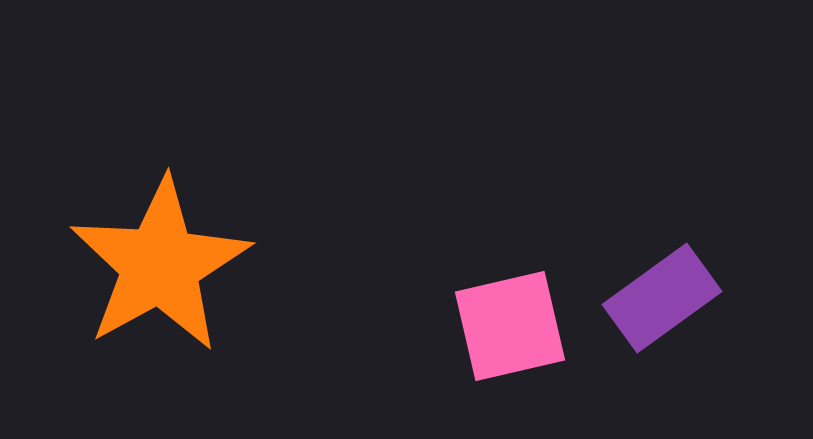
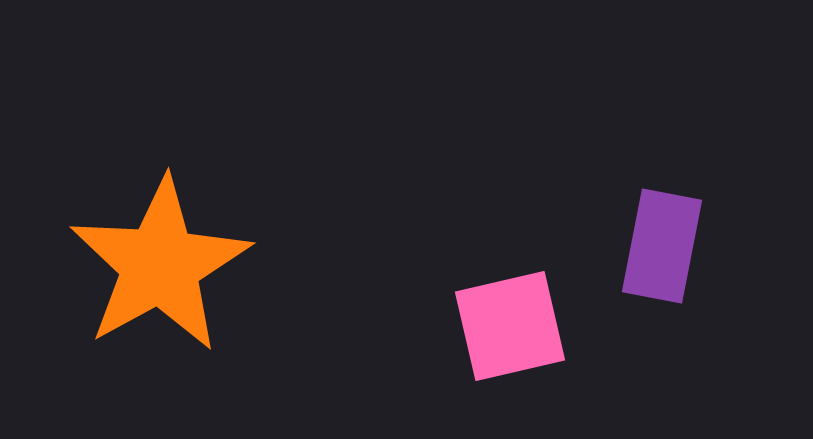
purple rectangle: moved 52 px up; rotated 43 degrees counterclockwise
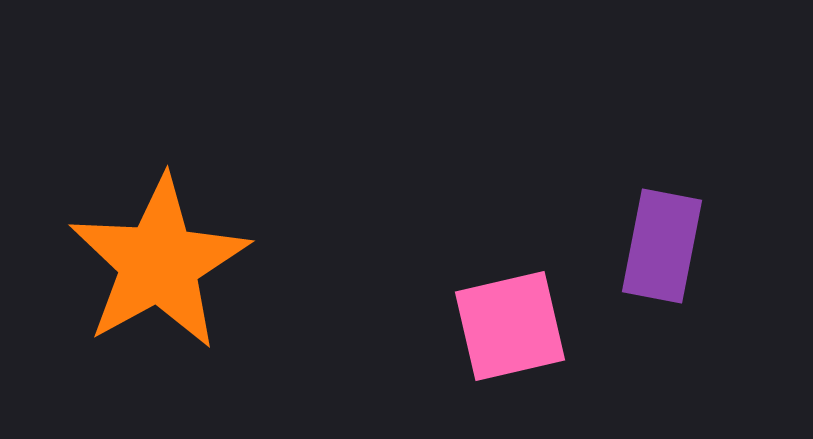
orange star: moved 1 px left, 2 px up
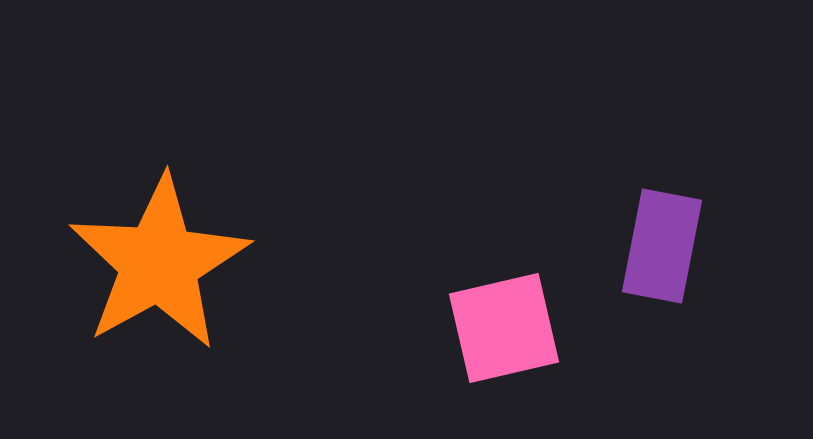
pink square: moved 6 px left, 2 px down
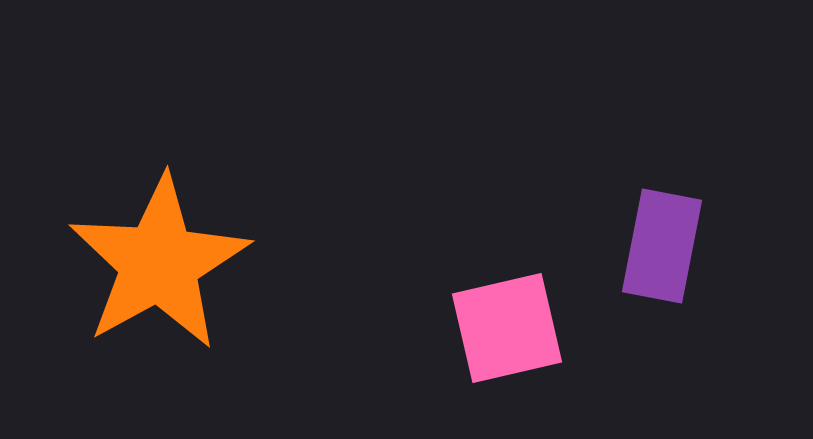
pink square: moved 3 px right
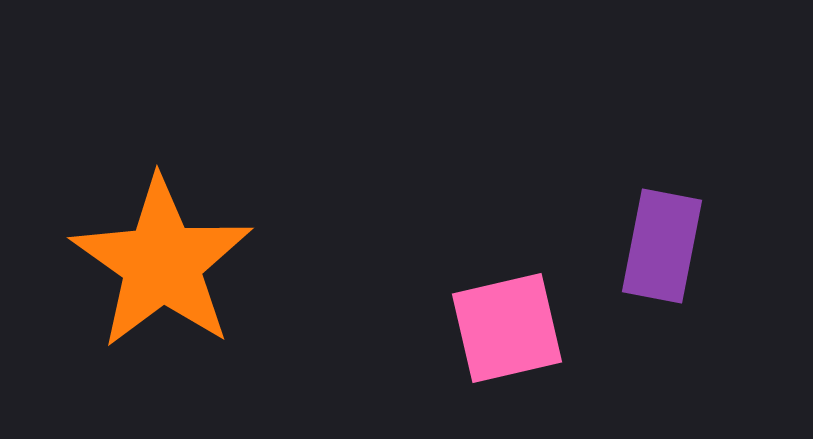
orange star: moved 3 px right; rotated 8 degrees counterclockwise
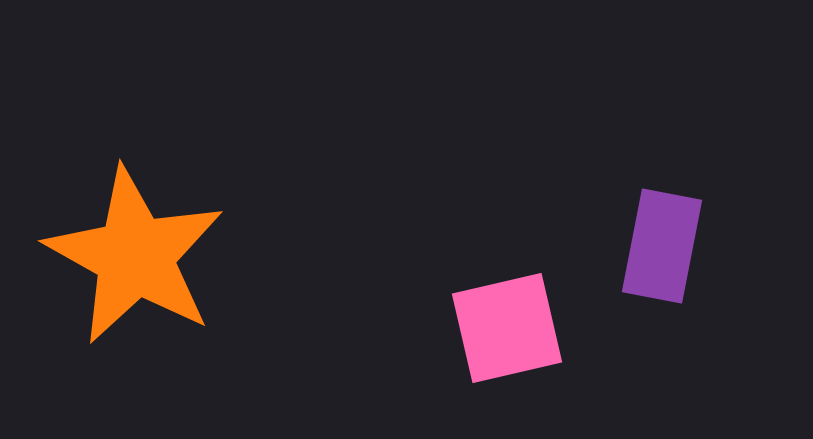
orange star: moved 27 px left, 7 px up; rotated 6 degrees counterclockwise
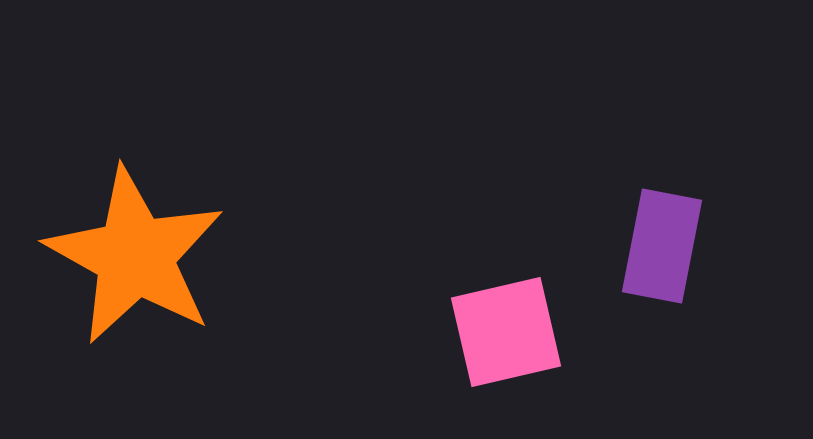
pink square: moved 1 px left, 4 px down
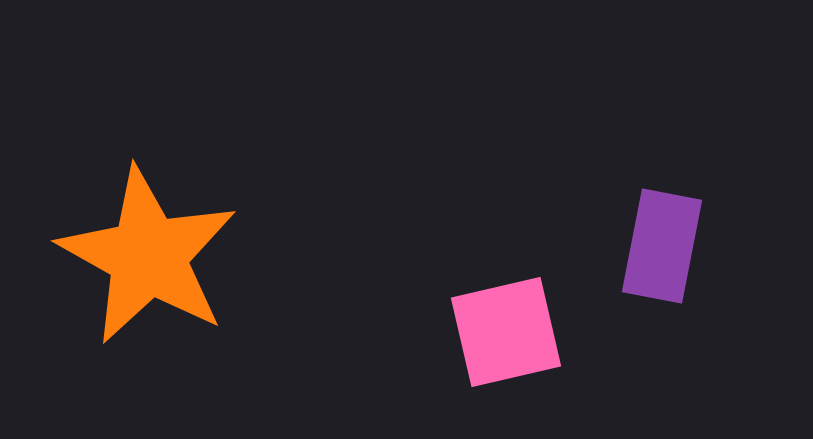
orange star: moved 13 px right
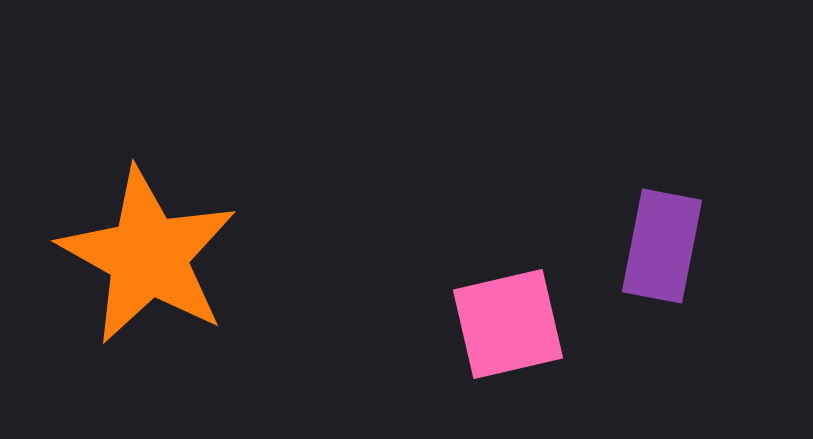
pink square: moved 2 px right, 8 px up
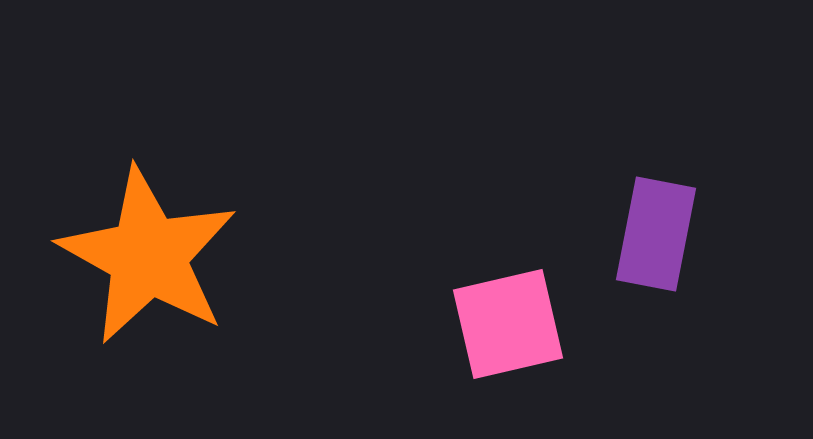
purple rectangle: moved 6 px left, 12 px up
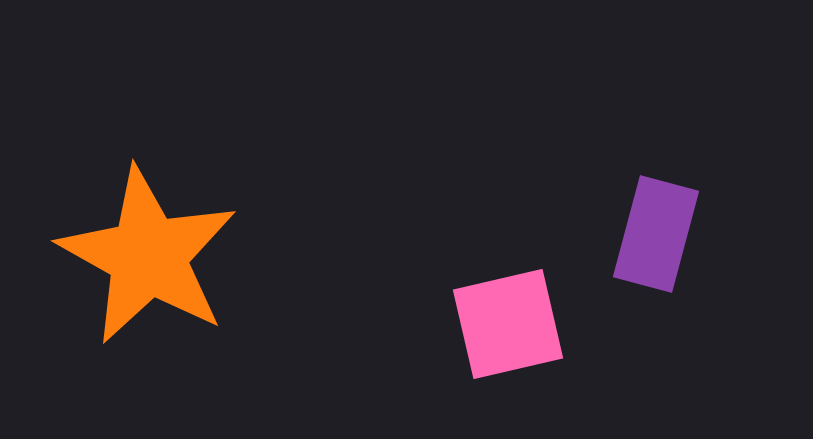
purple rectangle: rotated 4 degrees clockwise
